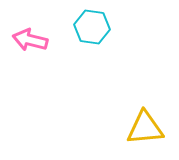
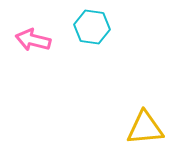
pink arrow: moved 3 px right
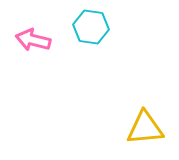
cyan hexagon: moved 1 px left
